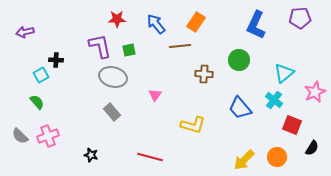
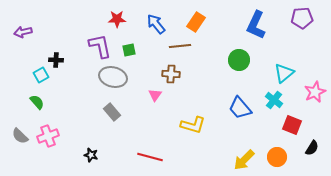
purple pentagon: moved 2 px right
purple arrow: moved 2 px left
brown cross: moved 33 px left
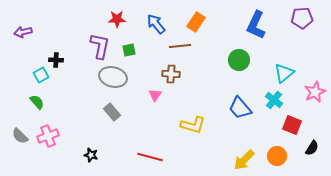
purple L-shape: rotated 24 degrees clockwise
orange circle: moved 1 px up
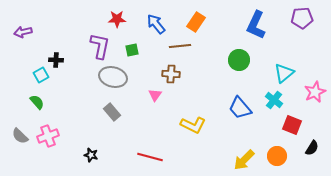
green square: moved 3 px right
yellow L-shape: rotated 10 degrees clockwise
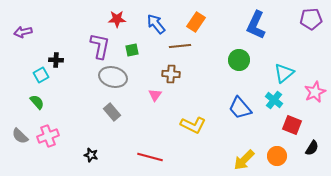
purple pentagon: moved 9 px right, 1 px down
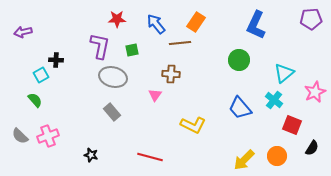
brown line: moved 3 px up
green semicircle: moved 2 px left, 2 px up
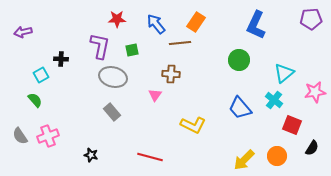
black cross: moved 5 px right, 1 px up
pink star: rotated 15 degrees clockwise
gray semicircle: rotated 12 degrees clockwise
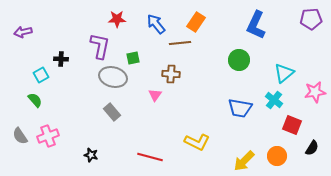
green square: moved 1 px right, 8 px down
blue trapezoid: rotated 40 degrees counterclockwise
yellow L-shape: moved 4 px right, 17 px down
yellow arrow: moved 1 px down
